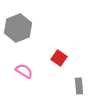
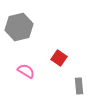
gray hexagon: moved 1 px right, 1 px up; rotated 8 degrees clockwise
pink semicircle: moved 2 px right
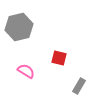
red square: rotated 21 degrees counterclockwise
gray rectangle: rotated 35 degrees clockwise
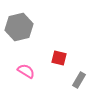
gray rectangle: moved 6 px up
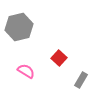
red square: rotated 28 degrees clockwise
gray rectangle: moved 2 px right
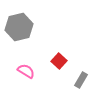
red square: moved 3 px down
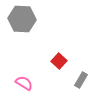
gray hexagon: moved 3 px right, 8 px up; rotated 16 degrees clockwise
pink semicircle: moved 2 px left, 12 px down
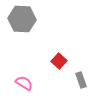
gray rectangle: rotated 49 degrees counterclockwise
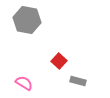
gray hexagon: moved 5 px right, 1 px down; rotated 8 degrees clockwise
gray rectangle: moved 3 px left, 1 px down; rotated 56 degrees counterclockwise
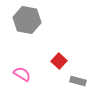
pink semicircle: moved 2 px left, 9 px up
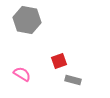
red square: rotated 28 degrees clockwise
gray rectangle: moved 5 px left, 1 px up
